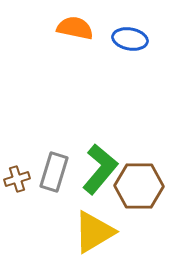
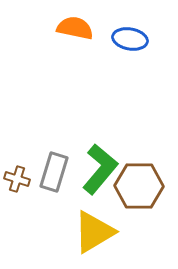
brown cross: rotated 35 degrees clockwise
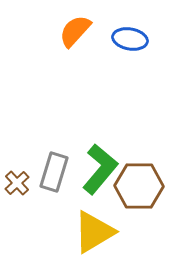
orange semicircle: moved 3 px down; rotated 60 degrees counterclockwise
brown cross: moved 4 px down; rotated 30 degrees clockwise
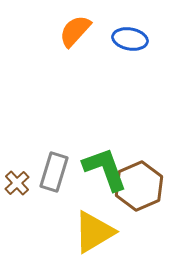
green L-shape: moved 5 px right; rotated 60 degrees counterclockwise
brown hexagon: rotated 24 degrees counterclockwise
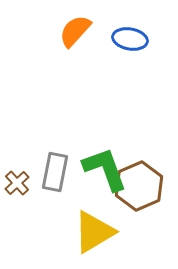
gray rectangle: moved 1 px right; rotated 6 degrees counterclockwise
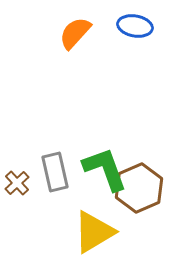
orange semicircle: moved 2 px down
blue ellipse: moved 5 px right, 13 px up
gray rectangle: rotated 24 degrees counterclockwise
brown hexagon: moved 2 px down
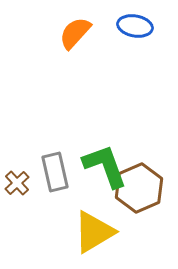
green L-shape: moved 3 px up
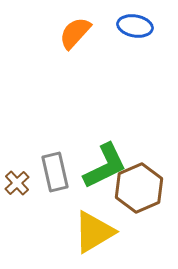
green L-shape: rotated 84 degrees clockwise
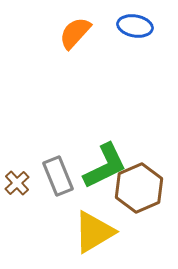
gray rectangle: moved 3 px right, 4 px down; rotated 9 degrees counterclockwise
